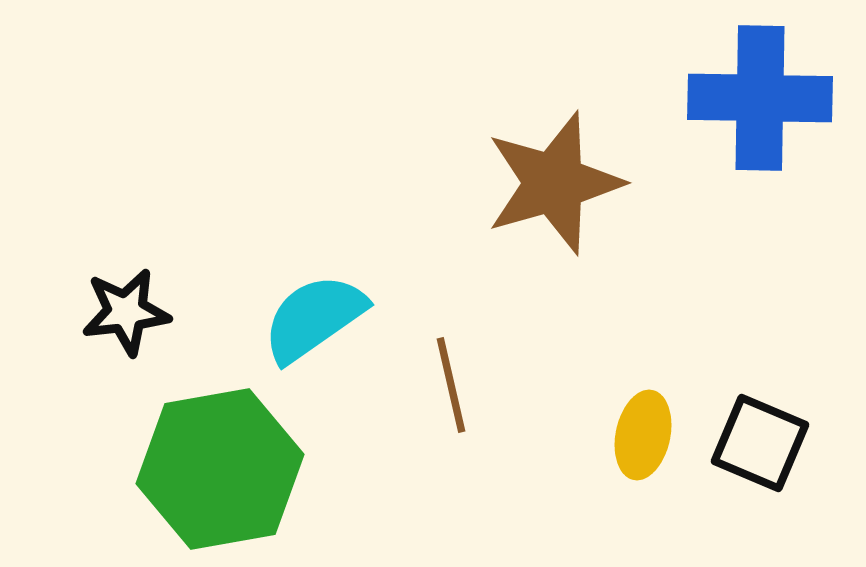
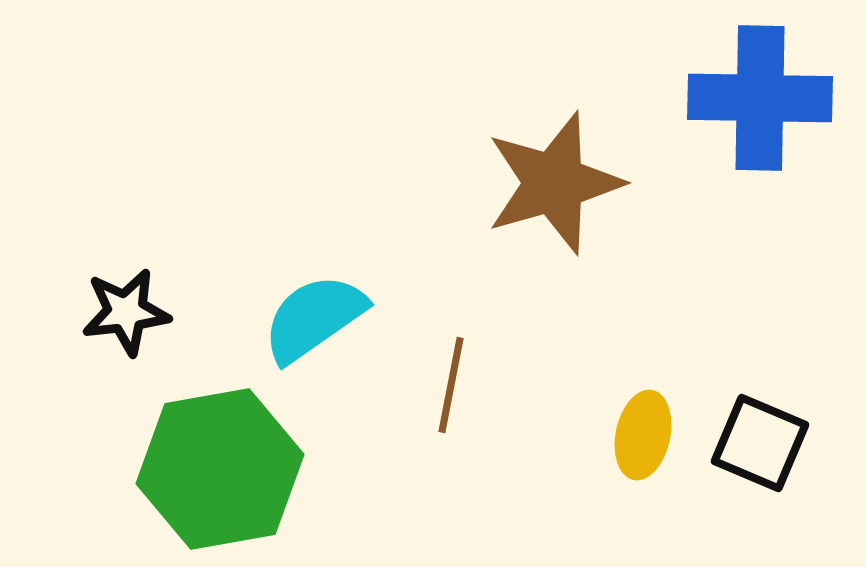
brown line: rotated 24 degrees clockwise
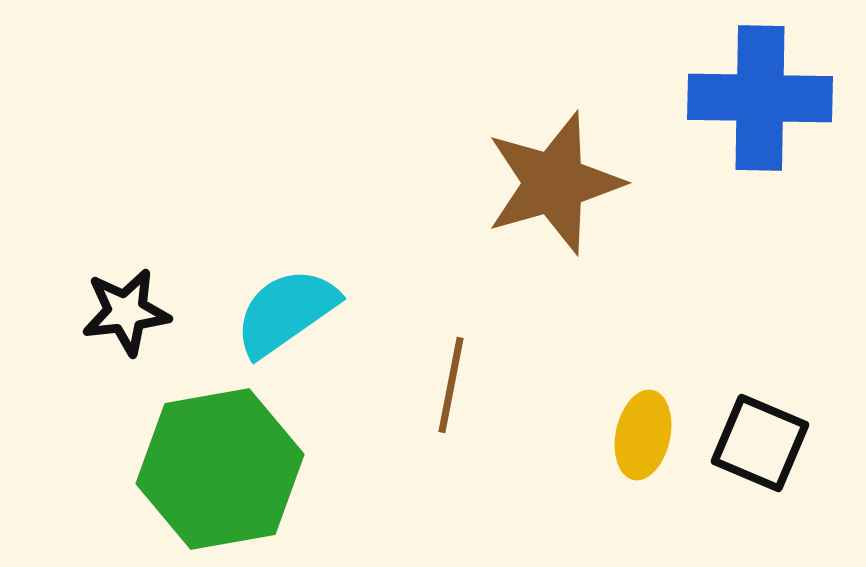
cyan semicircle: moved 28 px left, 6 px up
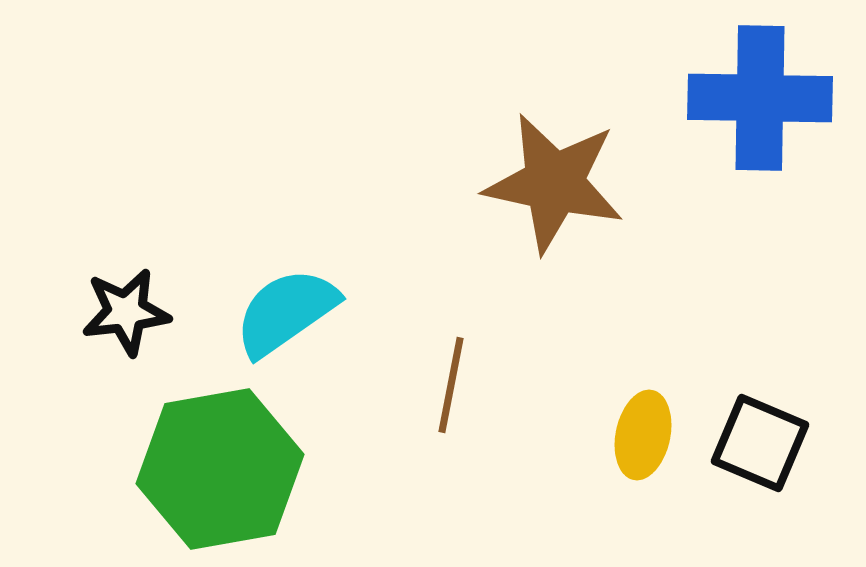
brown star: rotated 28 degrees clockwise
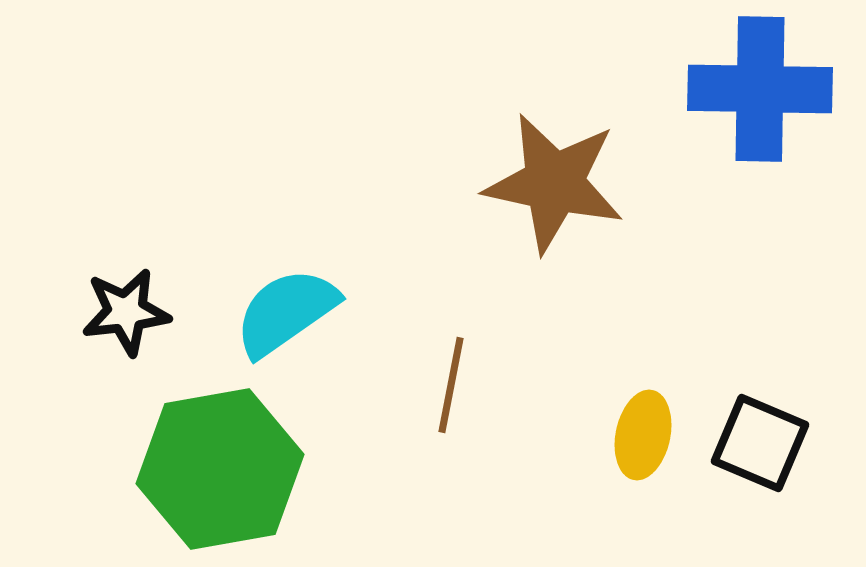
blue cross: moved 9 px up
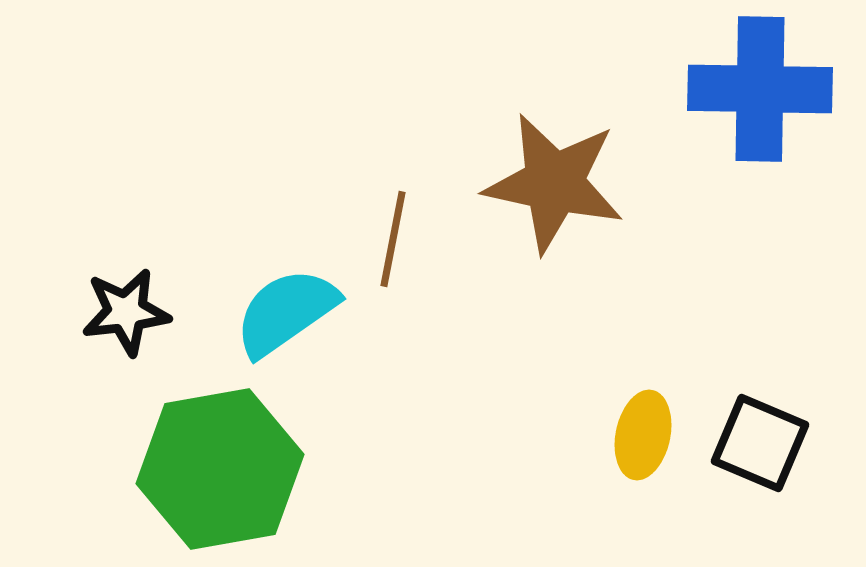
brown line: moved 58 px left, 146 px up
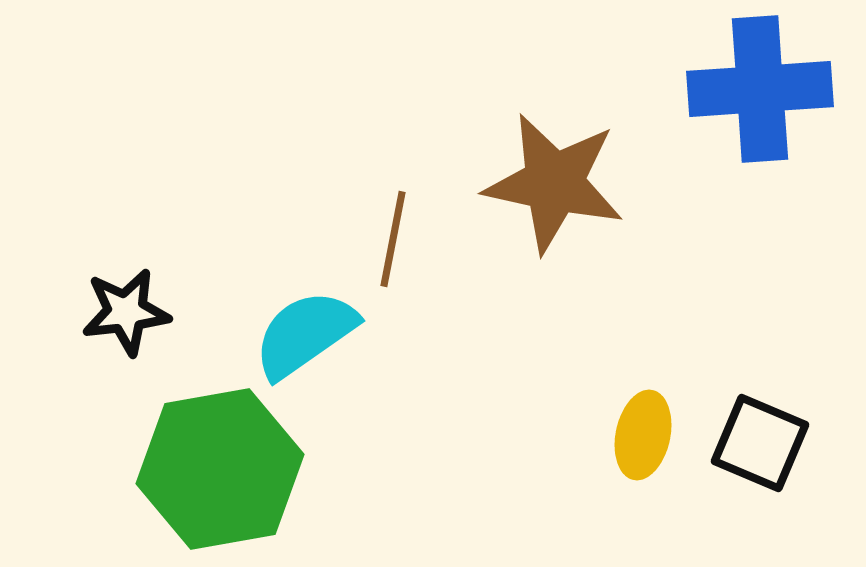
blue cross: rotated 5 degrees counterclockwise
cyan semicircle: moved 19 px right, 22 px down
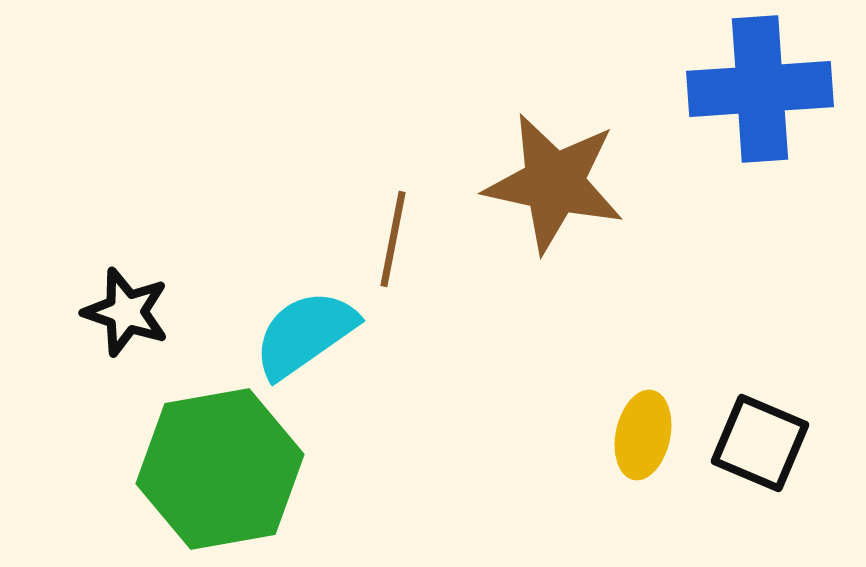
black star: rotated 26 degrees clockwise
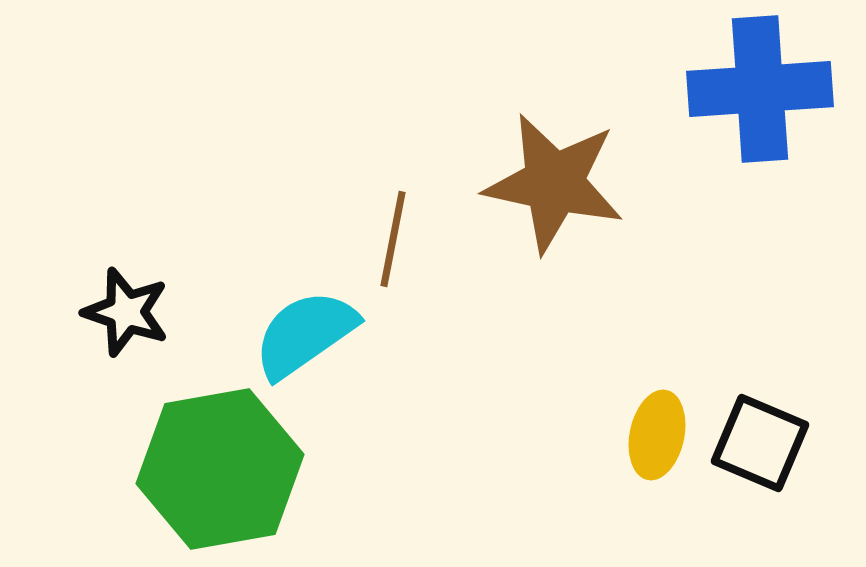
yellow ellipse: moved 14 px right
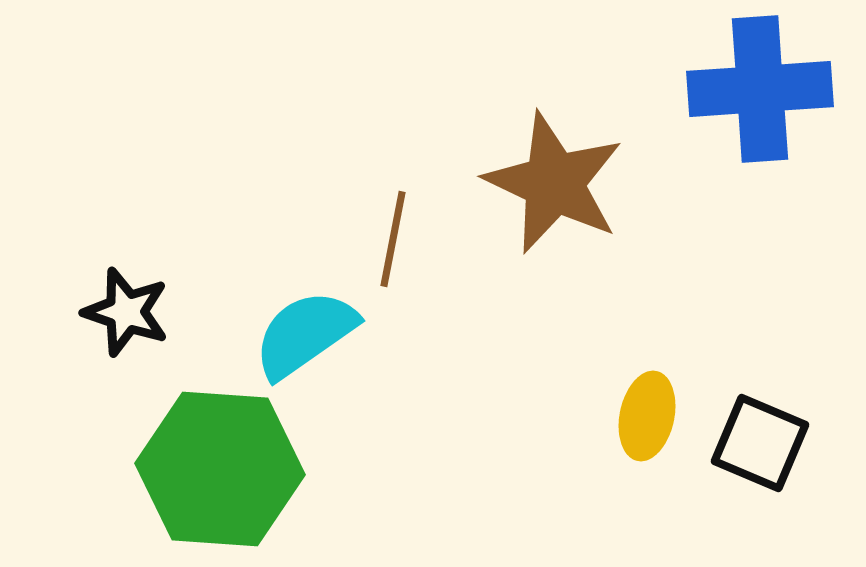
brown star: rotated 13 degrees clockwise
yellow ellipse: moved 10 px left, 19 px up
green hexagon: rotated 14 degrees clockwise
